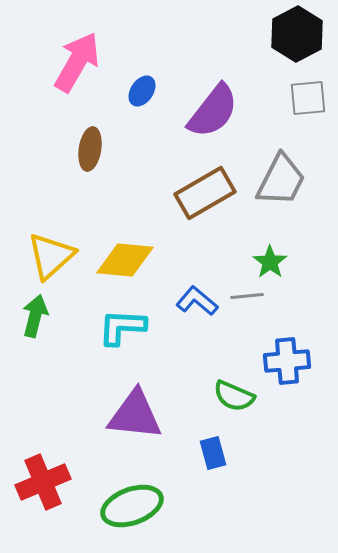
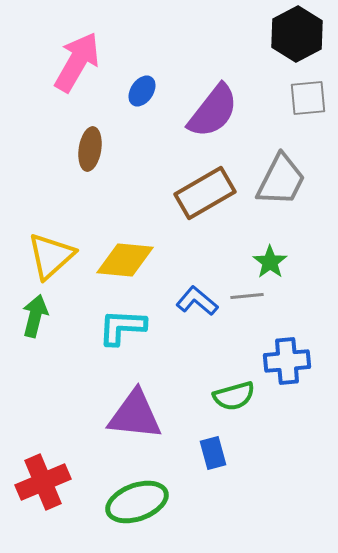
green semicircle: rotated 39 degrees counterclockwise
green ellipse: moved 5 px right, 4 px up
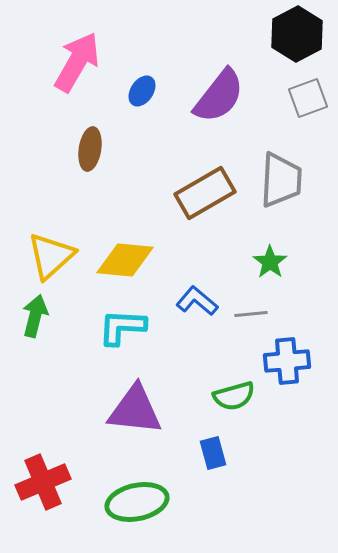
gray square: rotated 15 degrees counterclockwise
purple semicircle: moved 6 px right, 15 px up
gray trapezoid: rotated 24 degrees counterclockwise
gray line: moved 4 px right, 18 px down
purple triangle: moved 5 px up
green ellipse: rotated 8 degrees clockwise
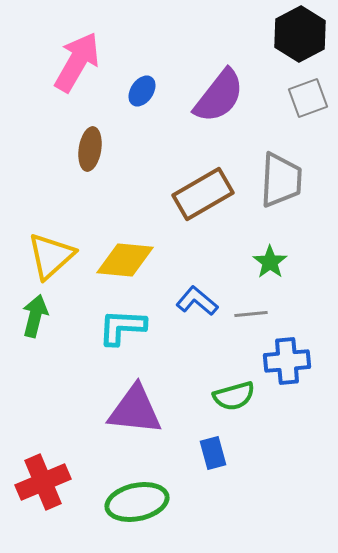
black hexagon: moved 3 px right
brown rectangle: moved 2 px left, 1 px down
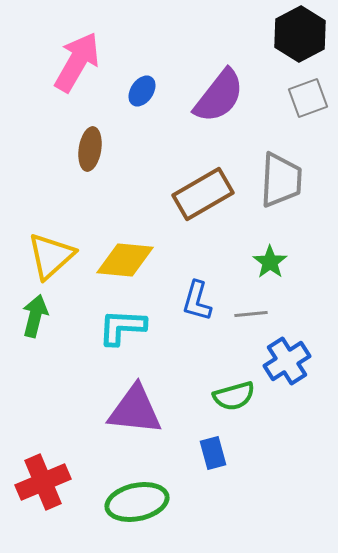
blue L-shape: rotated 114 degrees counterclockwise
blue cross: rotated 27 degrees counterclockwise
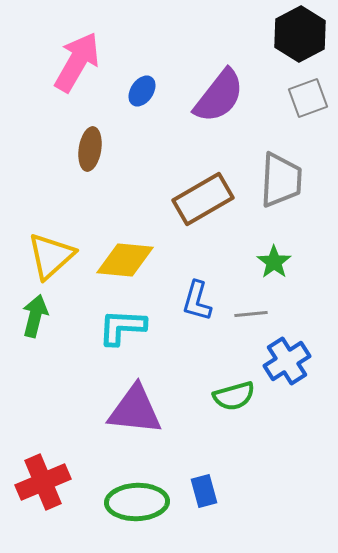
brown rectangle: moved 5 px down
green star: moved 4 px right
blue rectangle: moved 9 px left, 38 px down
green ellipse: rotated 10 degrees clockwise
